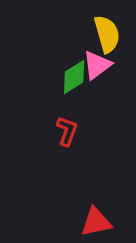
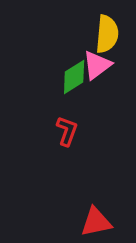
yellow semicircle: rotated 21 degrees clockwise
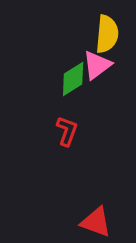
green diamond: moved 1 px left, 2 px down
red triangle: rotated 32 degrees clockwise
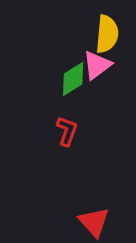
red triangle: moved 2 px left; rotated 28 degrees clockwise
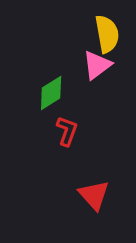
yellow semicircle: rotated 15 degrees counterclockwise
green diamond: moved 22 px left, 14 px down
red triangle: moved 27 px up
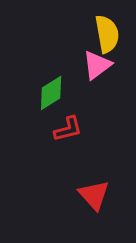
red L-shape: moved 1 px right, 2 px up; rotated 56 degrees clockwise
